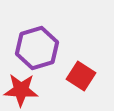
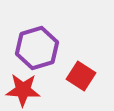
red star: moved 2 px right
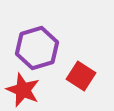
red star: rotated 20 degrees clockwise
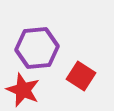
purple hexagon: rotated 12 degrees clockwise
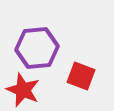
red square: rotated 12 degrees counterclockwise
